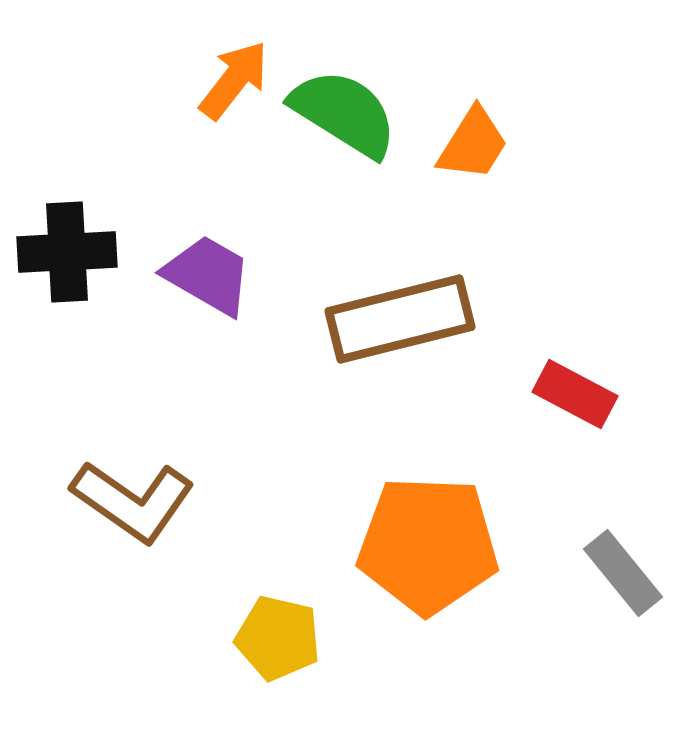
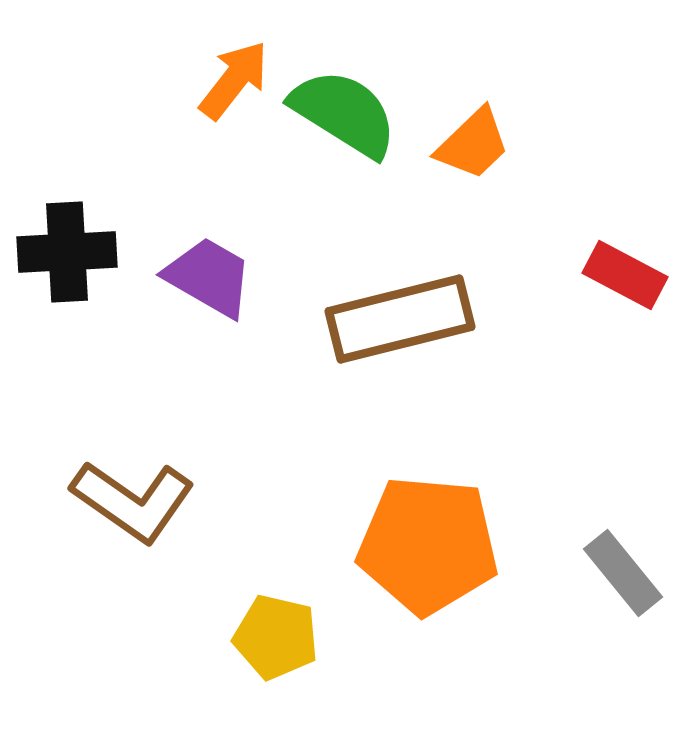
orange trapezoid: rotated 14 degrees clockwise
purple trapezoid: moved 1 px right, 2 px down
red rectangle: moved 50 px right, 119 px up
orange pentagon: rotated 3 degrees clockwise
yellow pentagon: moved 2 px left, 1 px up
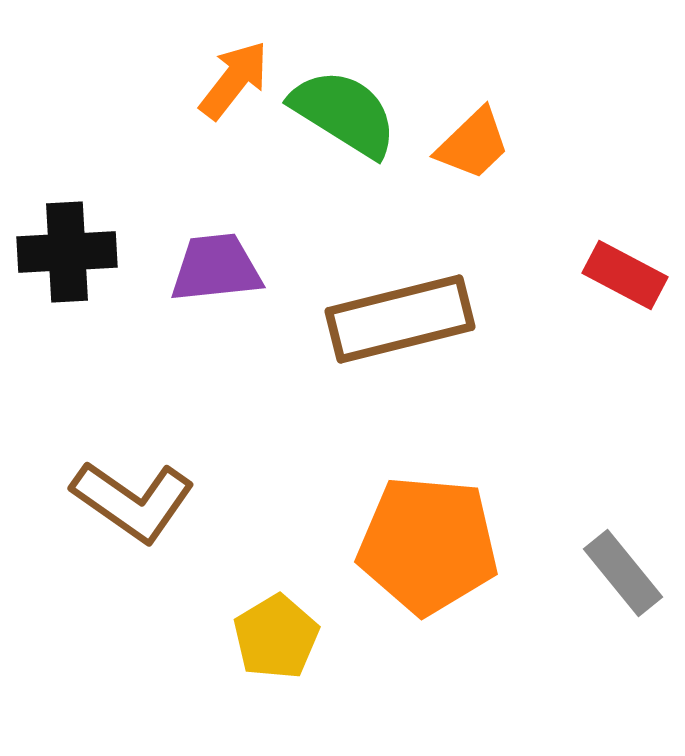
purple trapezoid: moved 7 px right, 9 px up; rotated 36 degrees counterclockwise
yellow pentagon: rotated 28 degrees clockwise
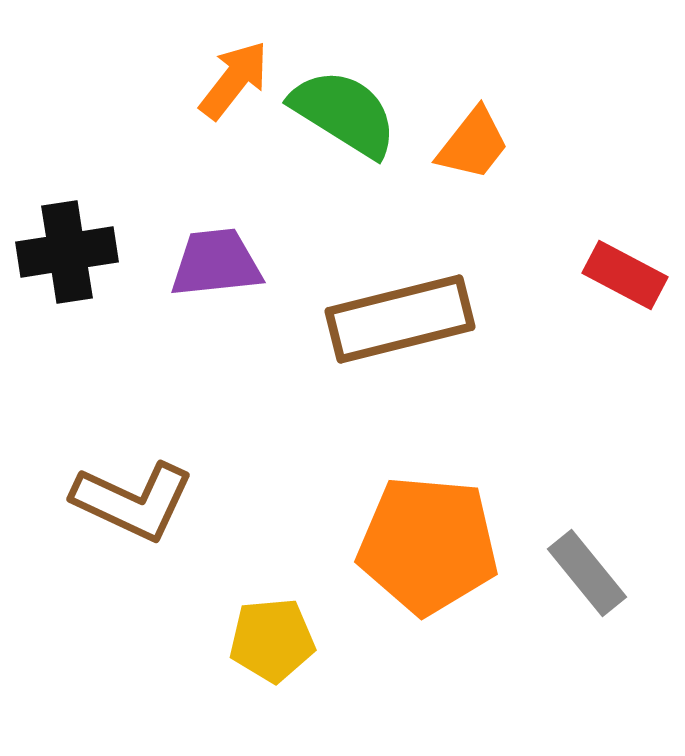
orange trapezoid: rotated 8 degrees counterclockwise
black cross: rotated 6 degrees counterclockwise
purple trapezoid: moved 5 px up
brown L-shape: rotated 10 degrees counterclockwise
gray rectangle: moved 36 px left
yellow pentagon: moved 4 px left, 3 px down; rotated 26 degrees clockwise
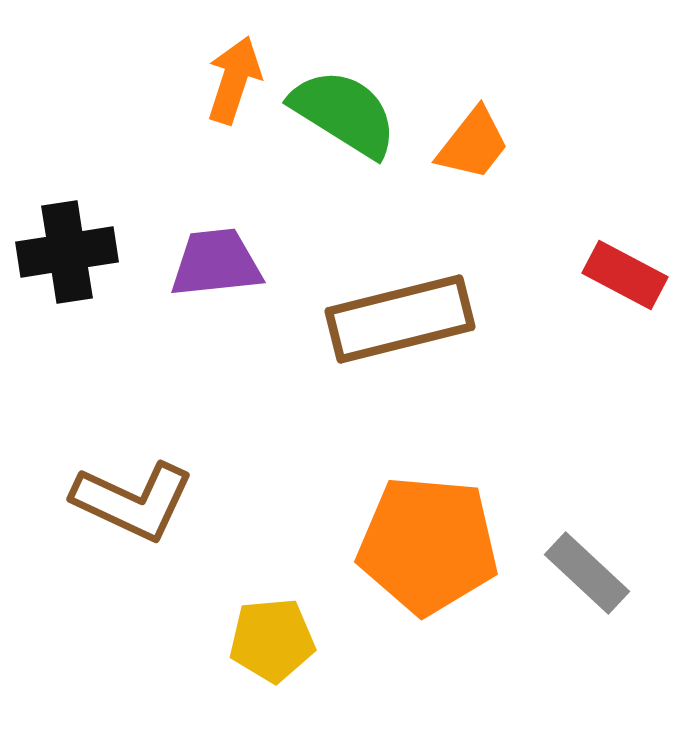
orange arrow: rotated 20 degrees counterclockwise
gray rectangle: rotated 8 degrees counterclockwise
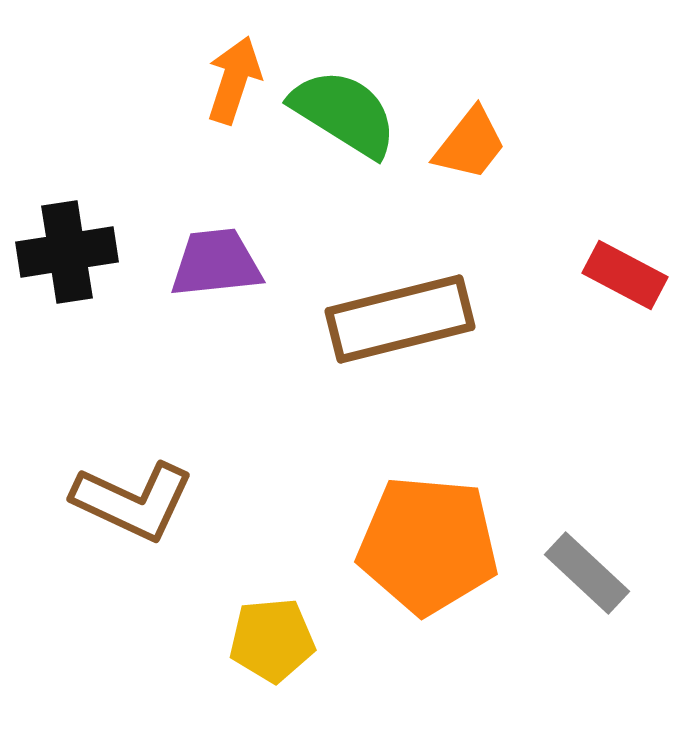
orange trapezoid: moved 3 px left
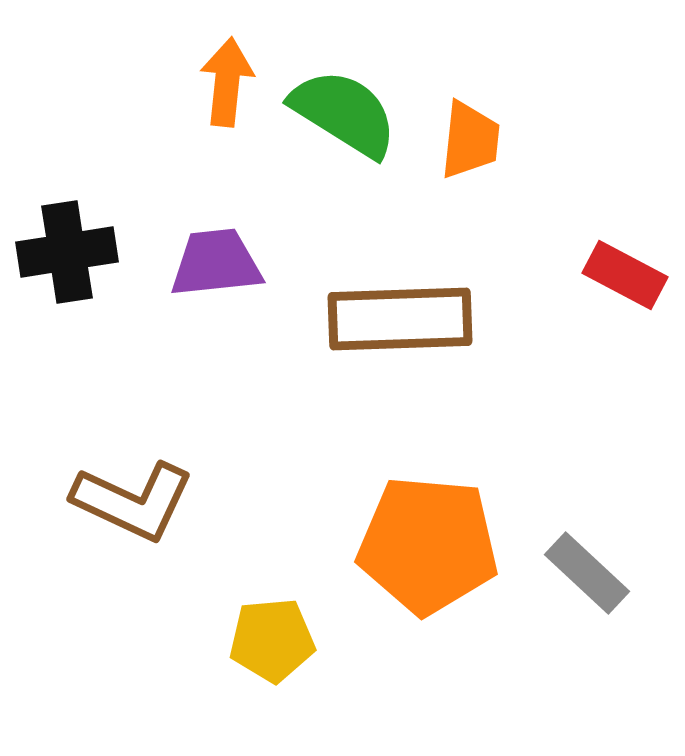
orange arrow: moved 7 px left, 2 px down; rotated 12 degrees counterclockwise
orange trapezoid: moved 4 px up; rotated 32 degrees counterclockwise
brown rectangle: rotated 12 degrees clockwise
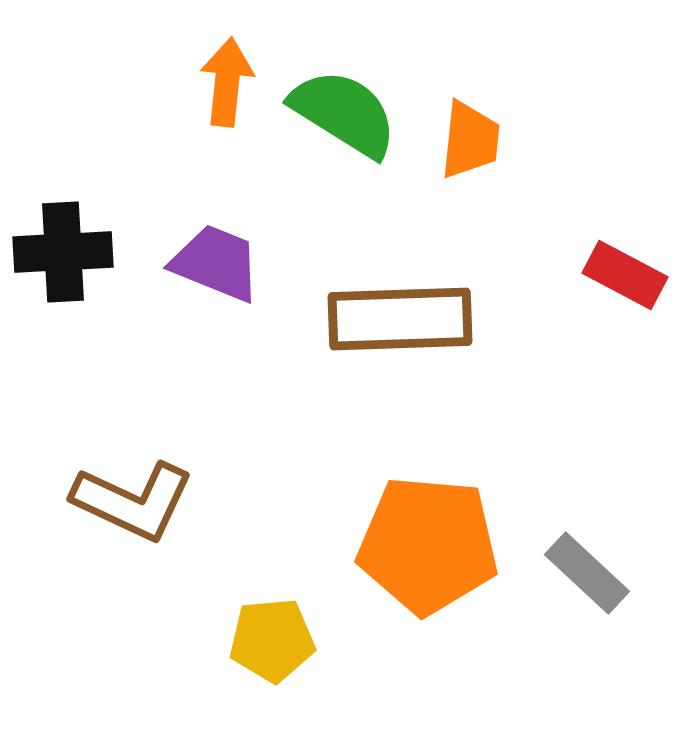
black cross: moved 4 px left; rotated 6 degrees clockwise
purple trapezoid: rotated 28 degrees clockwise
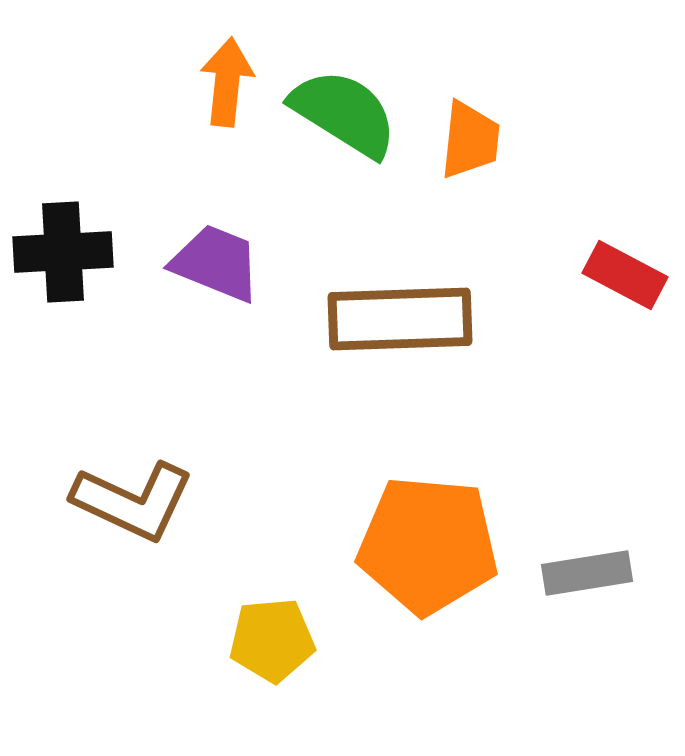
gray rectangle: rotated 52 degrees counterclockwise
